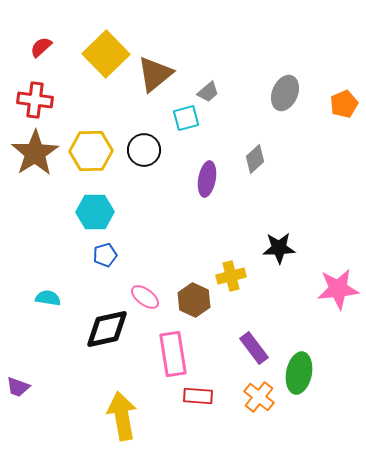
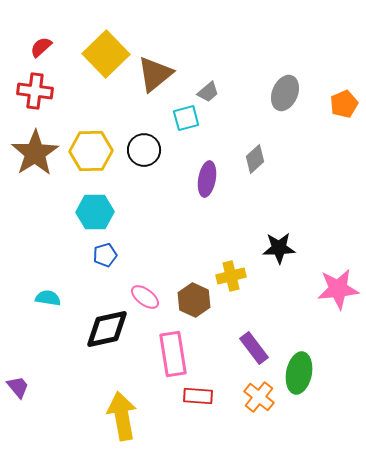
red cross: moved 9 px up
purple trapezoid: rotated 150 degrees counterclockwise
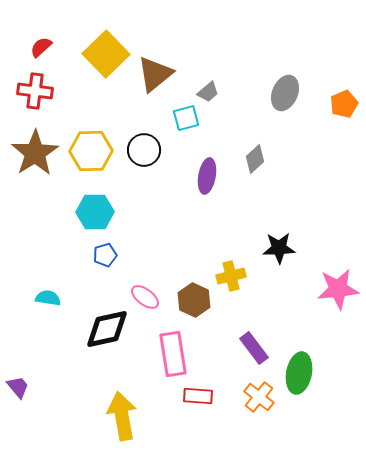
purple ellipse: moved 3 px up
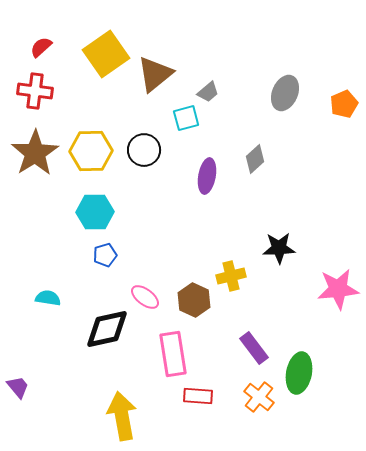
yellow square: rotated 9 degrees clockwise
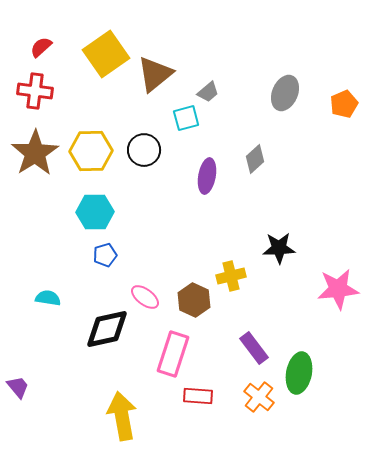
pink rectangle: rotated 27 degrees clockwise
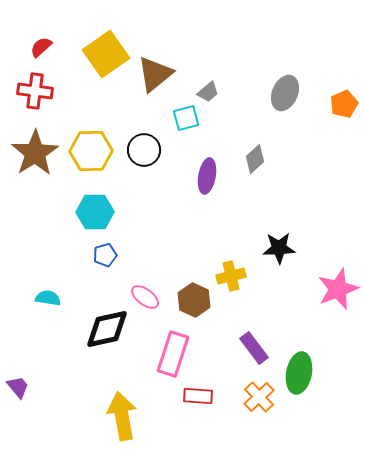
pink star: rotated 15 degrees counterclockwise
orange cross: rotated 8 degrees clockwise
